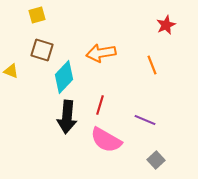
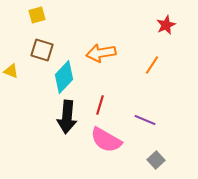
orange line: rotated 54 degrees clockwise
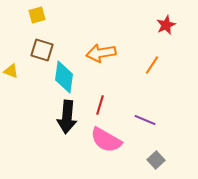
cyan diamond: rotated 36 degrees counterclockwise
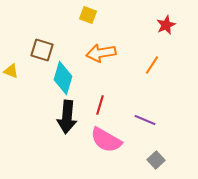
yellow square: moved 51 px right; rotated 36 degrees clockwise
cyan diamond: moved 1 px left, 1 px down; rotated 8 degrees clockwise
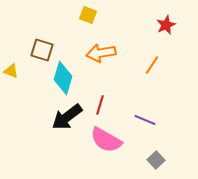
black arrow: rotated 48 degrees clockwise
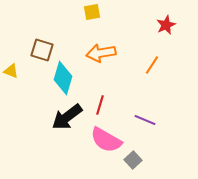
yellow square: moved 4 px right, 3 px up; rotated 30 degrees counterclockwise
gray square: moved 23 px left
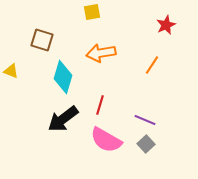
brown square: moved 10 px up
cyan diamond: moved 1 px up
black arrow: moved 4 px left, 2 px down
gray square: moved 13 px right, 16 px up
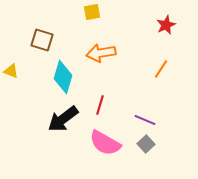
orange line: moved 9 px right, 4 px down
pink semicircle: moved 1 px left, 3 px down
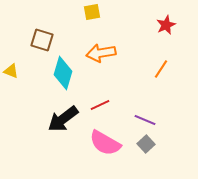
cyan diamond: moved 4 px up
red line: rotated 48 degrees clockwise
